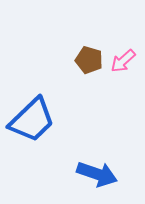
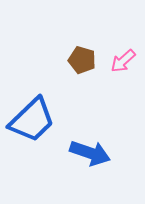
brown pentagon: moved 7 px left
blue arrow: moved 7 px left, 21 px up
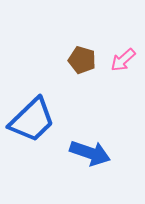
pink arrow: moved 1 px up
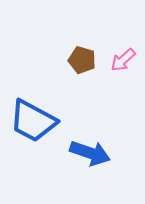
blue trapezoid: moved 1 px right, 1 px down; rotated 72 degrees clockwise
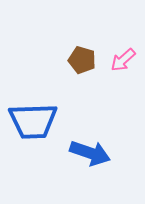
blue trapezoid: rotated 30 degrees counterclockwise
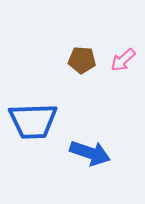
brown pentagon: rotated 12 degrees counterclockwise
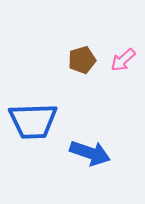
brown pentagon: rotated 20 degrees counterclockwise
